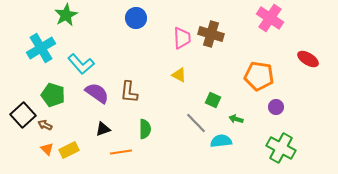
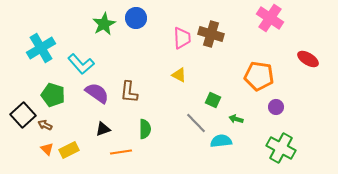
green star: moved 38 px right, 9 px down
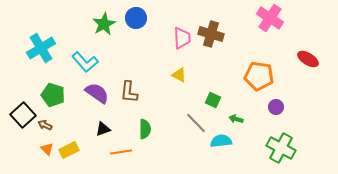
cyan L-shape: moved 4 px right, 2 px up
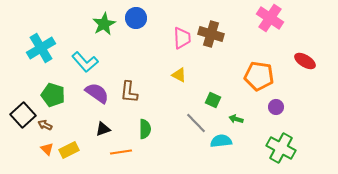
red ellipse: moved 3 px left, 2 px down
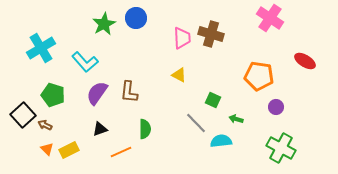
purple semicircle: rotated 90 degrees counterclockwise
black triangle: moved 3 px left
orange line: rotated 15 degrees counterclockwise
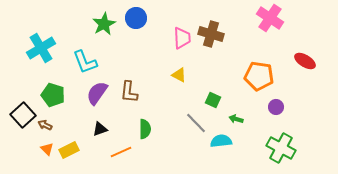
cyan L-shape: rotated 20 degrees clockwise
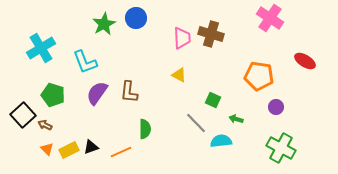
black triangle: moved 9 px left, 18 px down
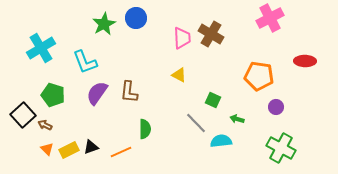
pink cross: rotated 28 degrees clockwise
brown cross: rotated 15 degrees clockwise
red ellipse: rotated 30 degrees counterclockwise
green arrow: moved 1 px right
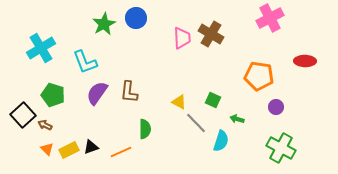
yellow triangle: moved 27 px down
cyan semicircle: rotated 115 degrees clockwise
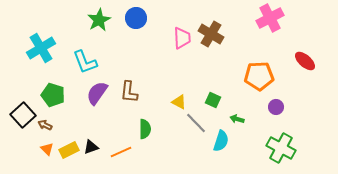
green star: moved 5 px left, 4 px up
red ellipse: rotated 40 degrees clockwise
orange pentagon: rotated 12 degrees counterclockwise
